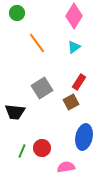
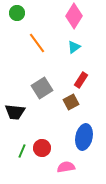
red rectangle: moved 2 px right, 2 px up
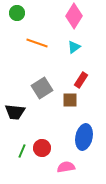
orange line: rotated 35 degrees counterclockwise
brown square: moved 1 px left, 2 px up; rotated 28 degrees clockwise
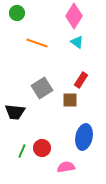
cyan triangle: moved 3 px right, 5 px up; rotated 48 degrees counterclockwise
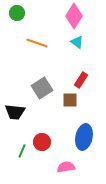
red circle: moved 6 px up
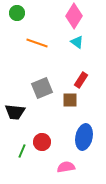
gray square: rotated 10 degrees clockwise
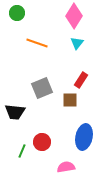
cyan triangle: moved 1 px down; rotated 32 degrees clockwise
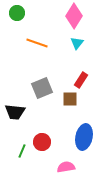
brown square: moved 1 px up
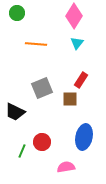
orange line: moved 1 px left, 1 px down; rotated 15 degrees counterclockwise
black trapezoid: rotated 20 degrees clockwise
